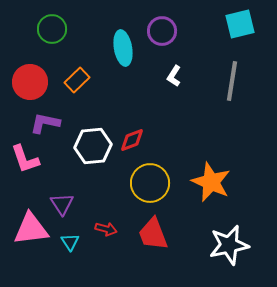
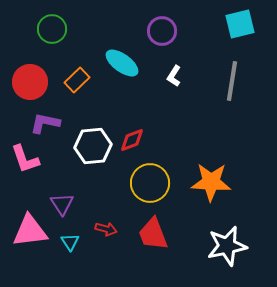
cyan ellipse: moved 1 px left, 15 px down; rotated 44 degrees counterclockwise
orange star: rotated 21 degrees counterclockwise
pink triangle: moved 1 px left, 2 px down
white star: moved 2 px left, 1 px down
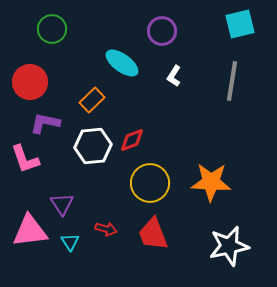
orange rectangle: moved 15 px right, 20 px down
white star: moved 2 px right
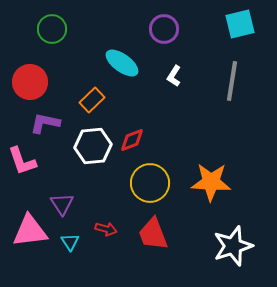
purple circle: moved 2 px right, 2 px up
pink L-shape: moved 3 px left, 2 px down
white star: moved 4 px right; rotated 6 degrees counterclockwise
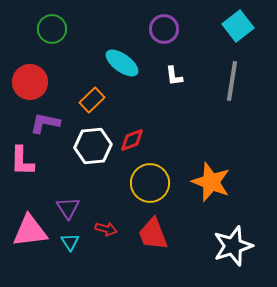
cyan square: moved 2 px left, 2 px down; rotated 24 degrees counterclockwise
white L-shape: rotated 40 degrees counterclockwise
pink L-shape: rotated 20 degrees clockwise
orange star: rotated 18 degrees clockwise
purple triangle: moved 6 px right, 4 px down
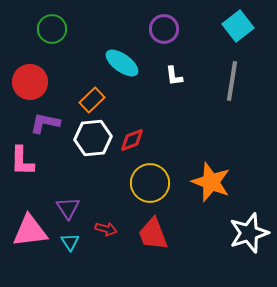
white hexagon: moved 8 px up
white star: moved 16 px right, 13 px up
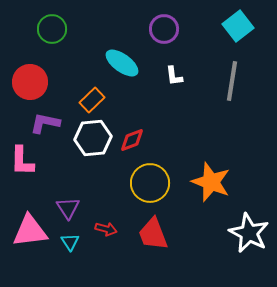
white star: rotated 27 degrees counterclockwise
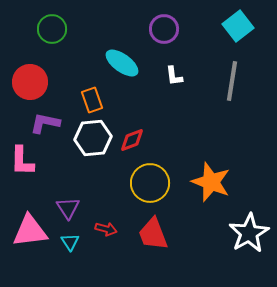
orange rectangle: rotated 65 degrees counterclockwise
white star: rotated 15 degrees clockwise
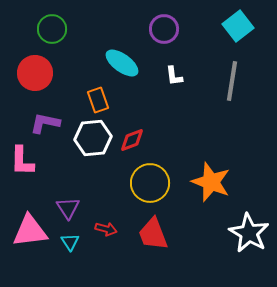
red circle: moved 5 px right, 9 px up
orange rectangle: moved 6 px right
white star: rotated 12 degrees counterclockwise
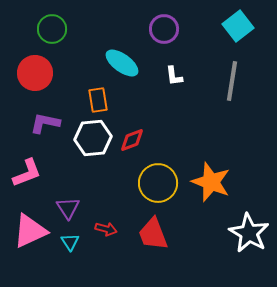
orange rectangle: rotated 10 degrees clockwise
pink L-shape: moved 5 px right, 12 px down; rotated 112 degrees counterclockwise
yellow circle: moved 8 px right
pink triangle: rotated 18 degrees counterclockwise
